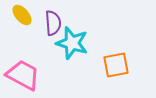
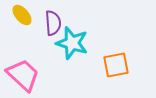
pink trapezoid: rotated 15 degrees clockwise
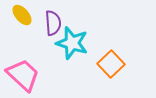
orange square: moved 5 px left, 1 px up; rotated 32 degrees counterclockwise
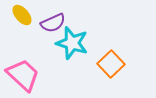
purple semicircle: rotated 70 degrees clockwise
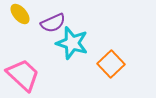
yellow ellipse: moved 2 px left, 1 px up
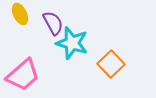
yellow ellipse: rotated 15 degrees clockwise
purple semicircle: rotated 95 degrees counterclockwise
pink trapezoid: rotated 96 degrees clockwise
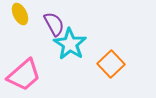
purple semicircle: moved 1 px right, 1 px down
cyan star: moved 2 px left, 1 px down; rotated 16 degrees clockwise
pink trapezoid: moved 1 px right
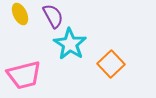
purple semicircle: moved 1 px left, 8 px up
pink trapezoid: rotated 27 degrees clockwise
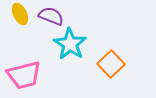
purple semicircle: moved 2 px left; rotated 40 degrees counterclockwise
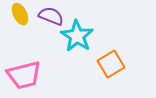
cyan star: moved 7 px right, 8 px up
orange square: rotated 12 degrees clockwise
